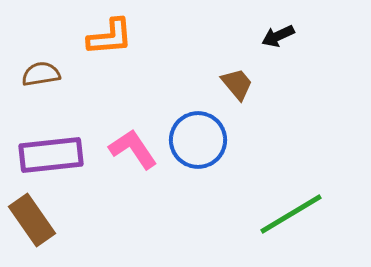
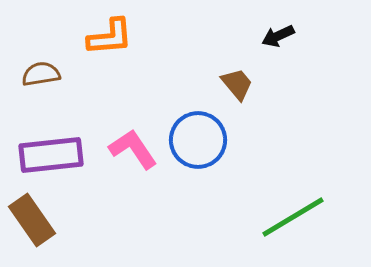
green line: moved 2 px right, 3 px down
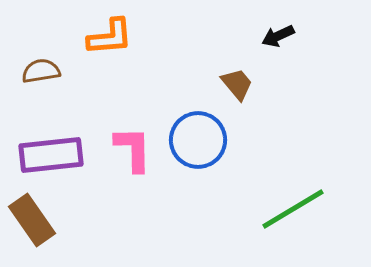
brown semicircle: moved 3 px up
pink L-shape: rotated 33 degrees clockwise
green line: moved 8 px up
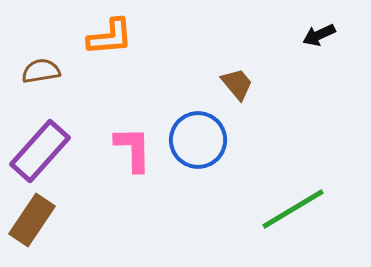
black arrow: moved 41 px right, 1 px up
purple rectangle: moved 11 px left, 4 px up; rotated 42 degrees counterclockwise
brown rectangle: rotated 69 degrees clockwise
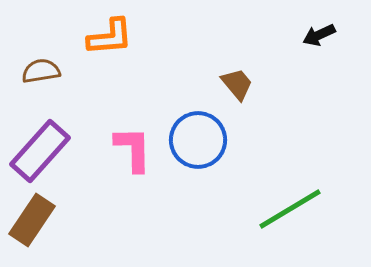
green line: moved 3 px left
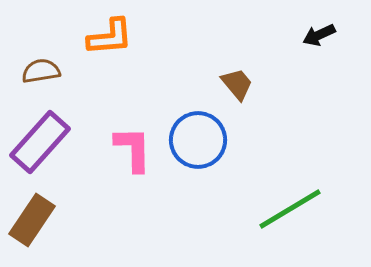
purple rectangle: moved 9 px up
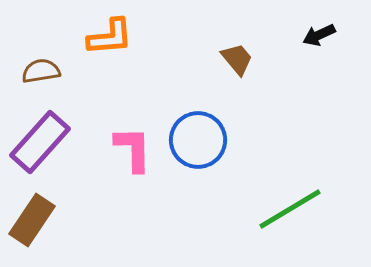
brown trapezoid: moved 25 px up
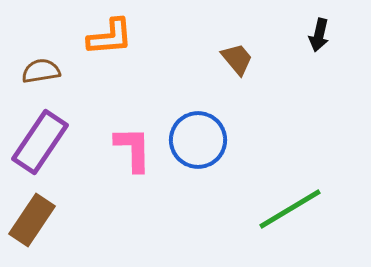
black arrow: rotated 52 degrees counterclockwise
purple rectangle: rotated 8 degrees counterclockwise
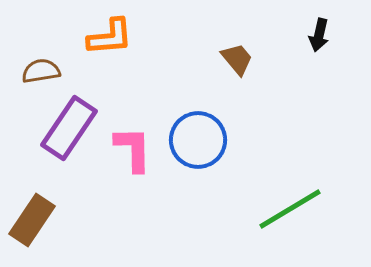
purple rectangle: moved 29 px right, 14 px up
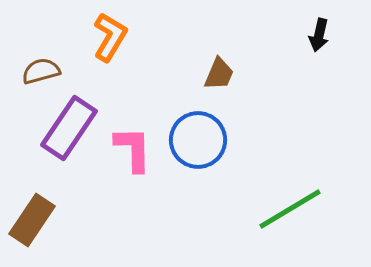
orange L-shape: rotated 54 degrees counterclockwise
brown trapezoid: moved 18 px left, 15 px down; rotated 63 degrees clockwise
brown semicircle: rotated 6 degrees counterclockwise
